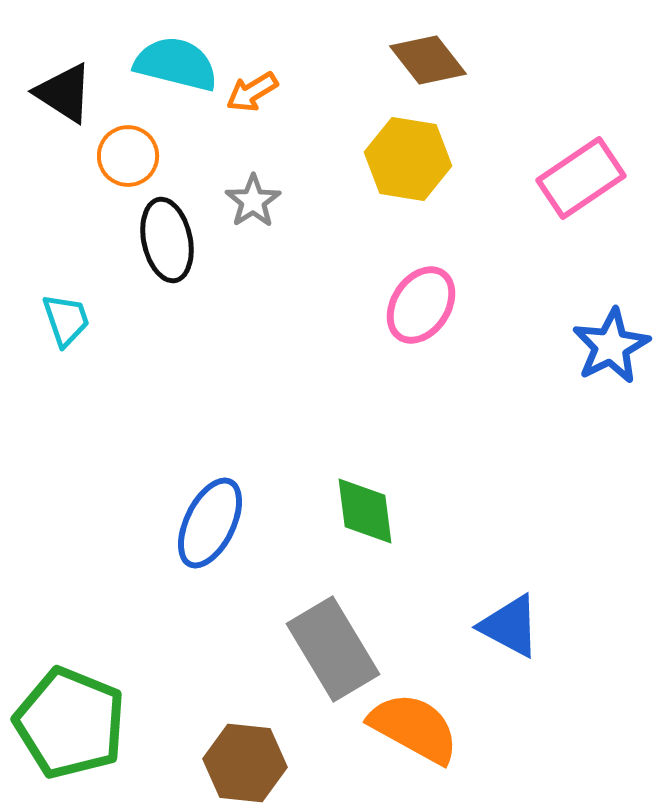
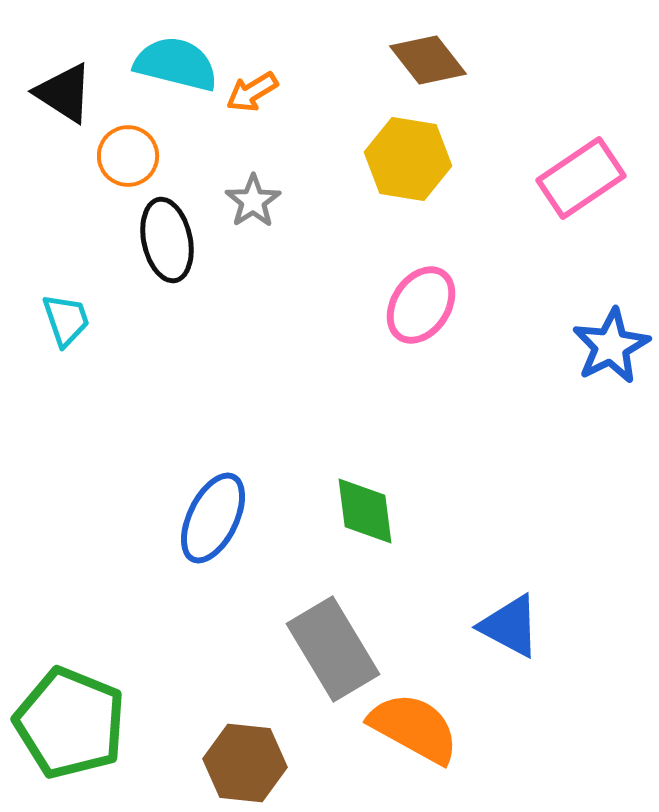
blue ellipse: moved 3 px right, 5 px up
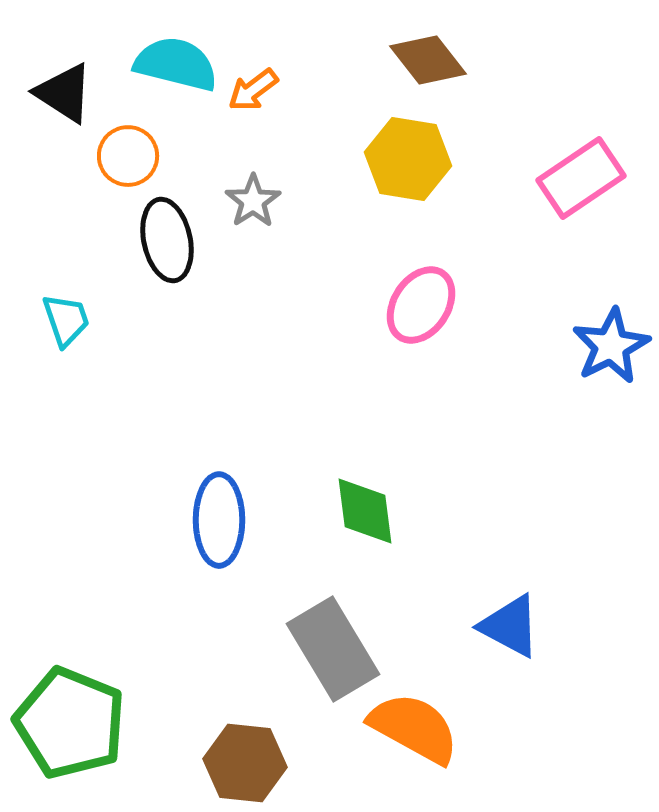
orange arrow: moved 1 px right, 2 px up; rotated 6 degrees counterclockwise
blue ellipse: moved 6 px right, 2 px down; rotated 26 degrees counterclockwise
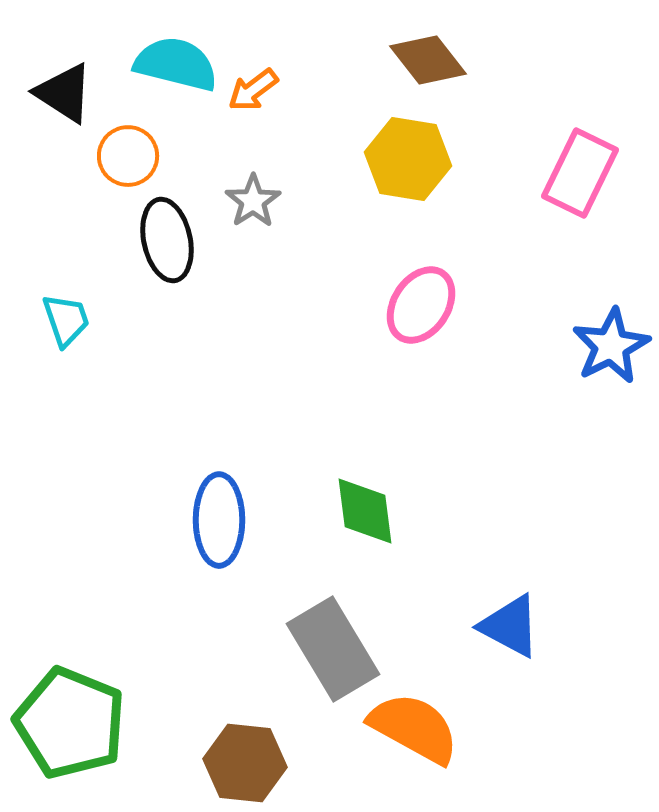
pink rectangle: moved 1 px left, 5 px up; rotated 30 degrees counterclockwise
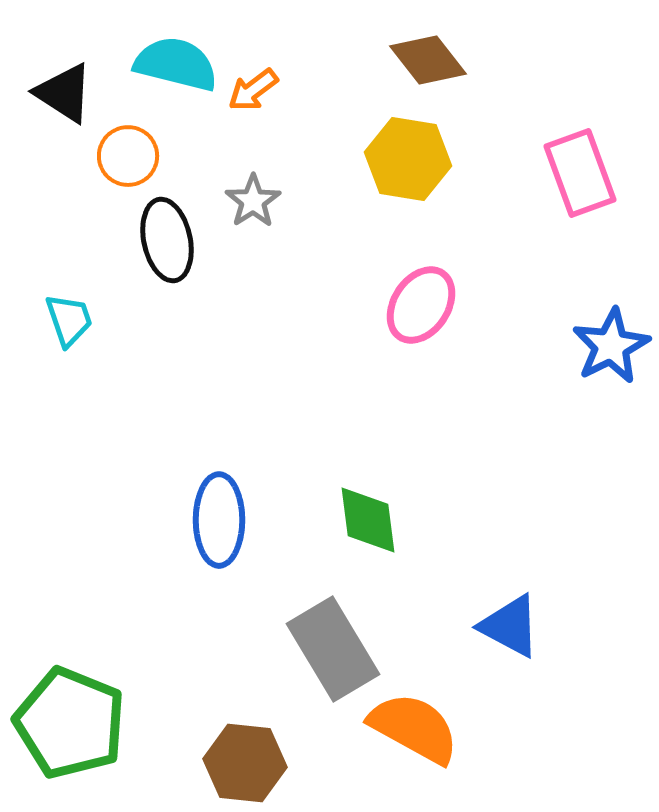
pink rectangle: rotated 46 degrees counterclockwise
cyan trapezoid: moved 3 px right
green diamond: moved 3 px right, 9 px down
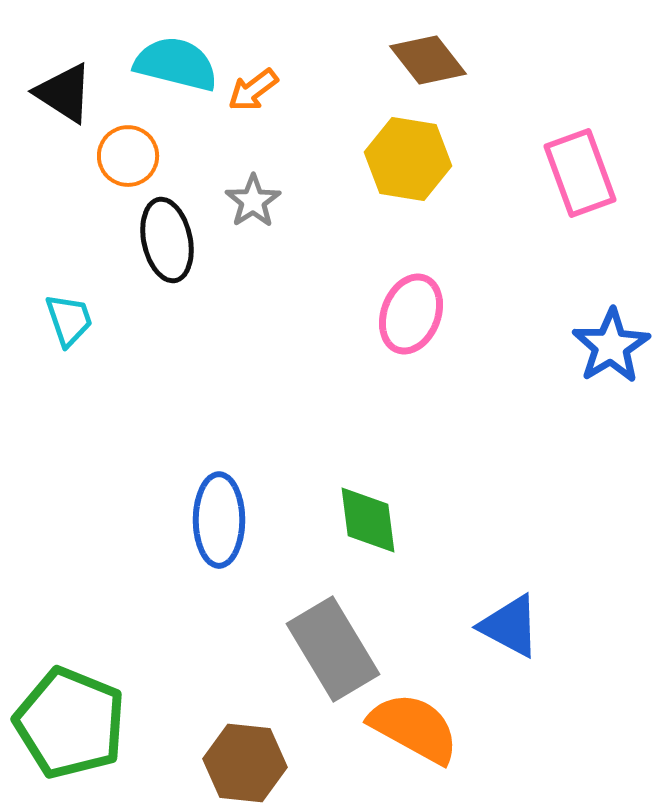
pink ellipse: moved 10 px left, 9 px down; rotated 12 degrees counterclockwise
blue star: rotated 4 degrees counterclockwise
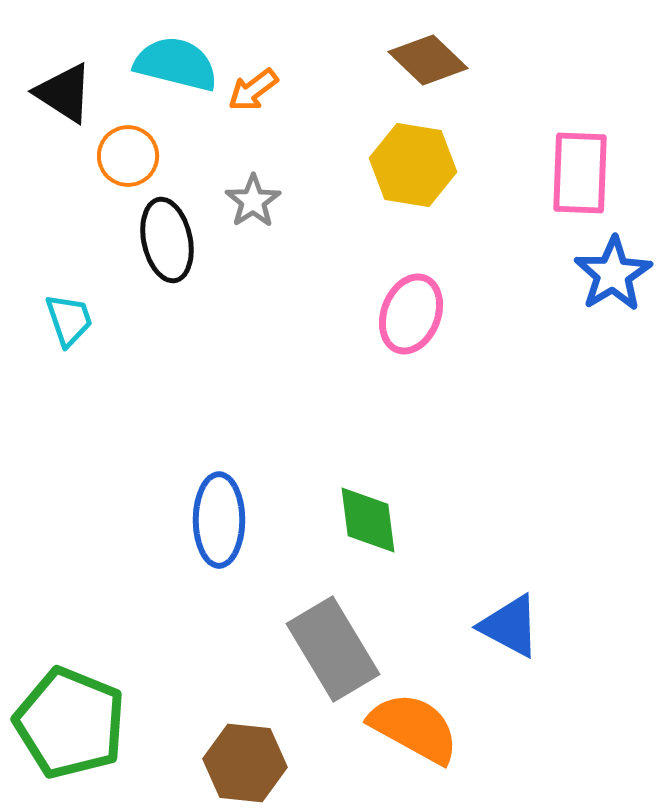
brown diamond: rotated 8 degrees counterclockwise
yellow hexagon: moved 5 px right, 6 px down
pink rectangle: rotated 22 degrees clockwise
blue star: moved 2 px right, 72 px up
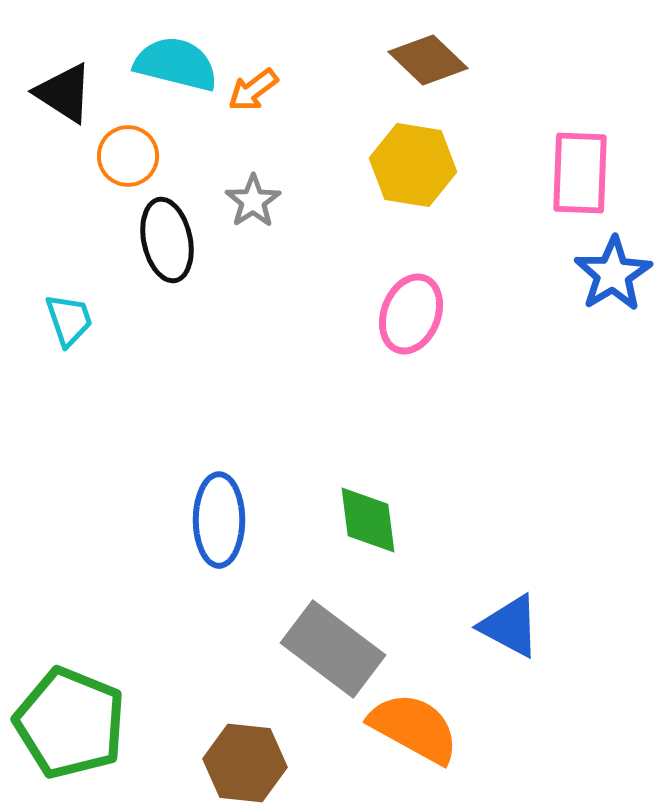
gray rectangle: rotated 22 degrees counterclockwise
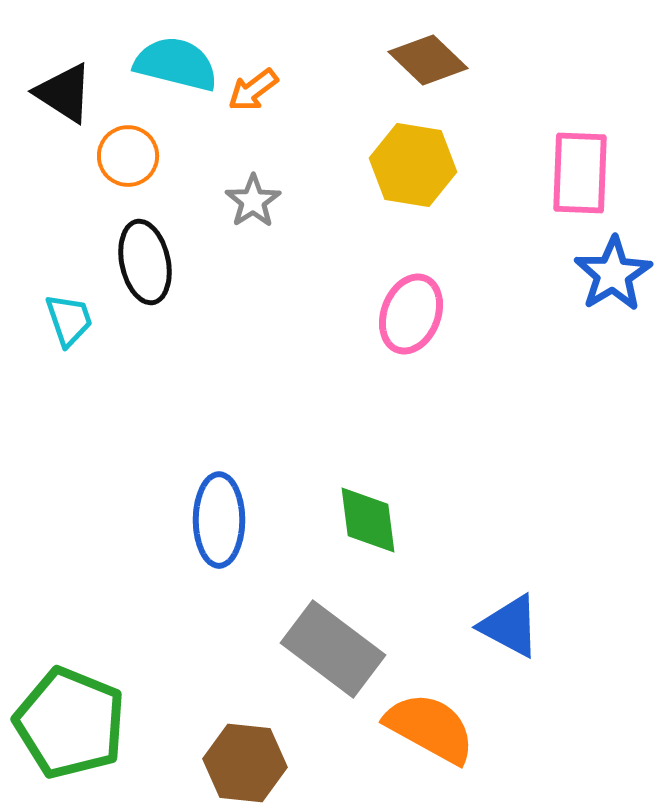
black ellipse: moved 22 px left, 22 px down
orange semicircle: moved 16 px right
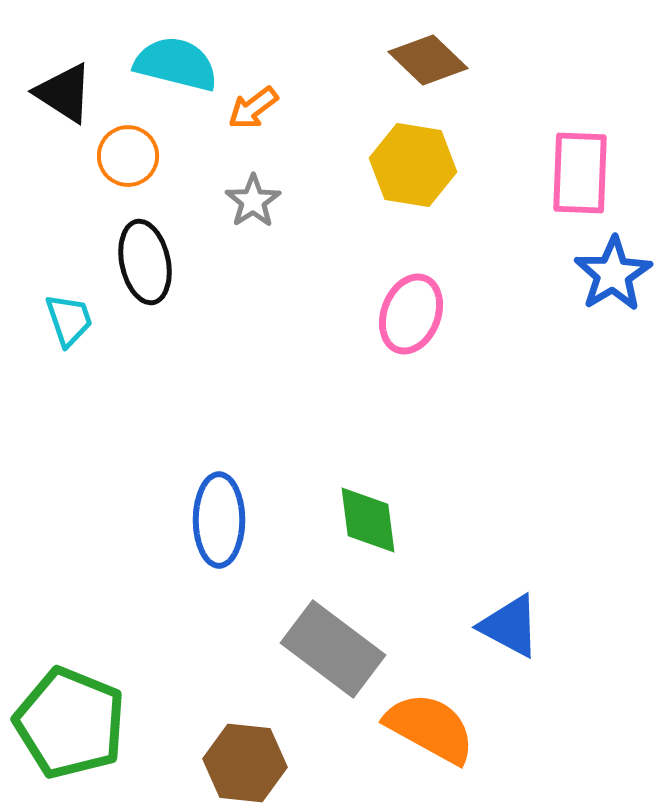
orange arrow: moved 18 px down
